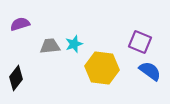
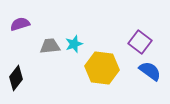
purple square: rotated 15 degrees clockwise
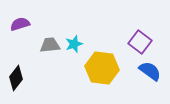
gray trapezoid: moved 1 px up
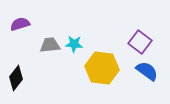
cyan star: rotated 24 degrees clockwise
blue semicircle: moved 3 px left
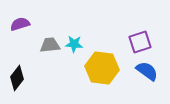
purple square: rotated 35 degrees clockwise
black diamond: moved 1 px right
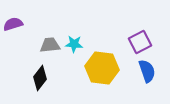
purple semicircle: moved 7 px left
purple square: rotated 10 degrees counterclockwise
blue semicircle: rotated 35 degrees clockwise
black diamond: moved 23 px right
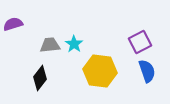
cyan star: rotated 30 degrees clockwise
yellow hexagon: moved 2 px left, 3 px down
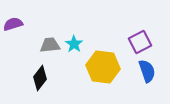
yellow hexagon: moved 3 px right, 4 px up
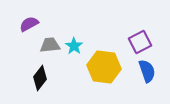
purple semicircle: moved 16 px right; rotated 12 degrees counterclockwise
cyan star: moved 2 px down
yellow hexagon: moved 1 px right
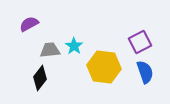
gray trapezoid: moved 5 px down
blue semicircle: moved 2 px left, 1 px down
